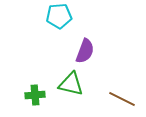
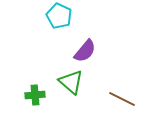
cyan pentagon: rotated 30 degrees clockwise
purple semicircle: rotated 20 degrees clockwise
green triangle: moved 2 px up; rotated 28 degrees clockwise
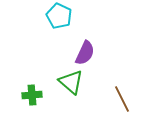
purple semicircle: moved 2 px down; rotated 15 degrees counterclockwise
green cross: moved 3 px left
brown line: rotated 36 degrees clockwise
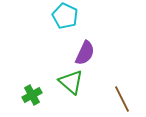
cyan pentagon: moved 6 px right
green cross: rotated 24 degrees counterclockwise
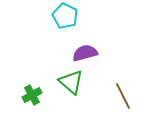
purple semicircle: rotated 130 degrees counterclockwise
brown line: moved 1 px right, 3 px up
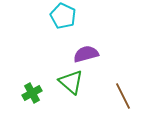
cyan pentagon: moved 2 px left
purple semicircle: moved 1 px right, 1 px down
green cross: moved 2 px up
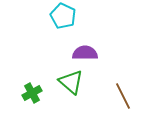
purple semicircle: moved 1 px left, 1 px up; rotated 15 degrees clockwise
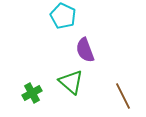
purple semicircle: moved 3 px up; rotated 110 degrees counterclockwise
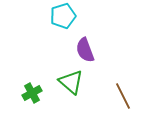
cyan pentagon: rotated 30 degrees clockwise
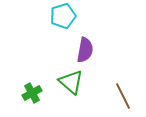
purple semicircle: rotated 150 degrees counterclockwise
